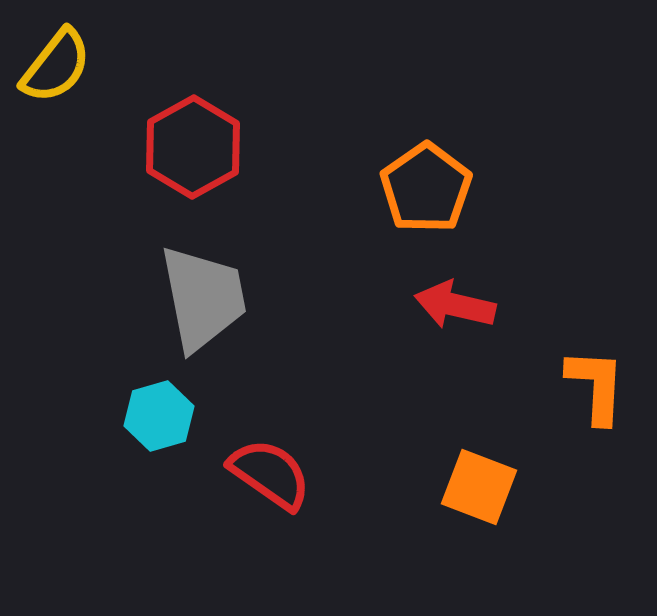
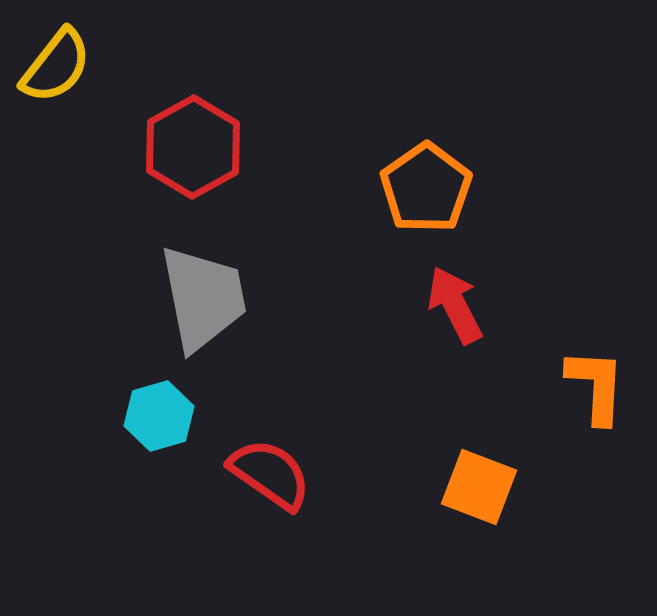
red arrow: rotated 50 degrees clockwise
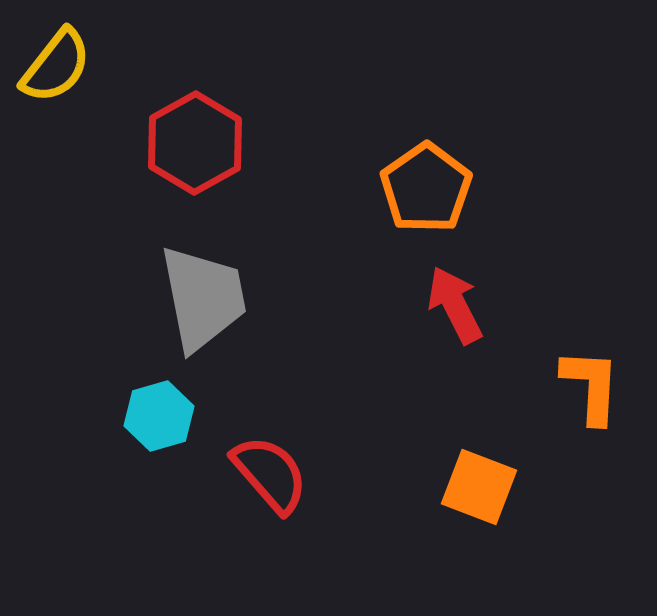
red hexagon: moved 2 px right, 4 px up
orange L-shape: moved 5 px left
red semicircle: rotated 14 degrees clockwise
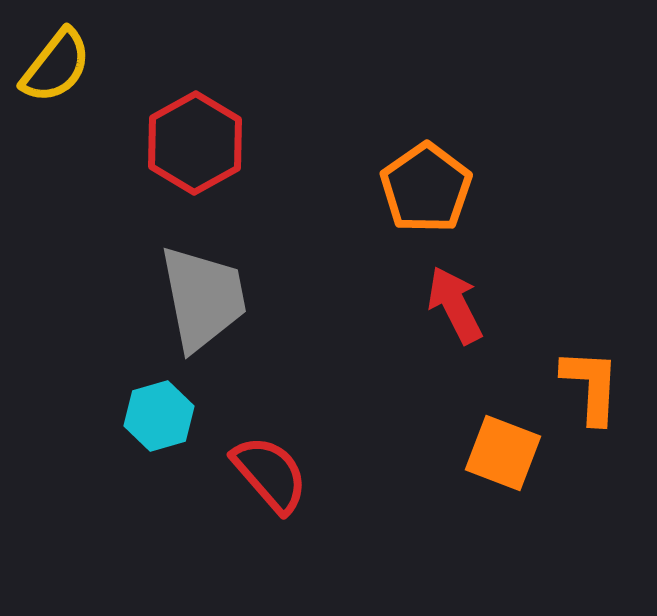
orange square: moved 24 px right, 34 px up
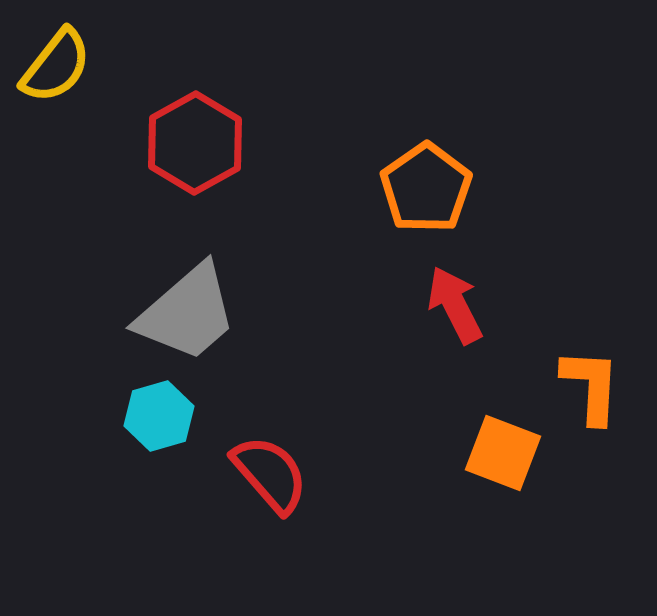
gray trapezoid: moved 16 px left, 15 px down; rotated 60 degrees clockwise
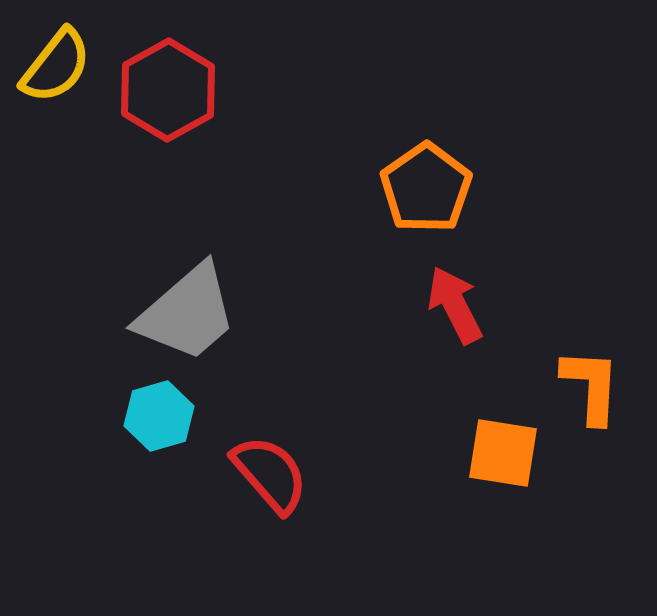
red hexagon: moved 27 px left, 53 px up
orange square: rotated 12 degrees counterclockwise
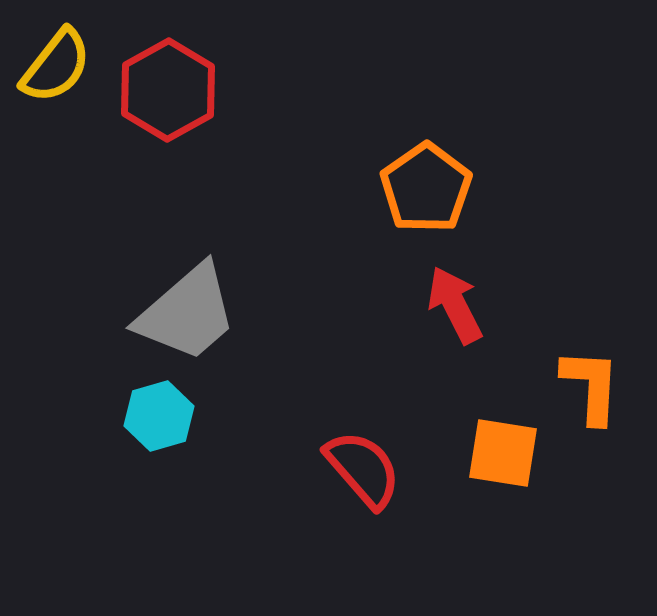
red semicircle: moved 93 px right, 5 px up
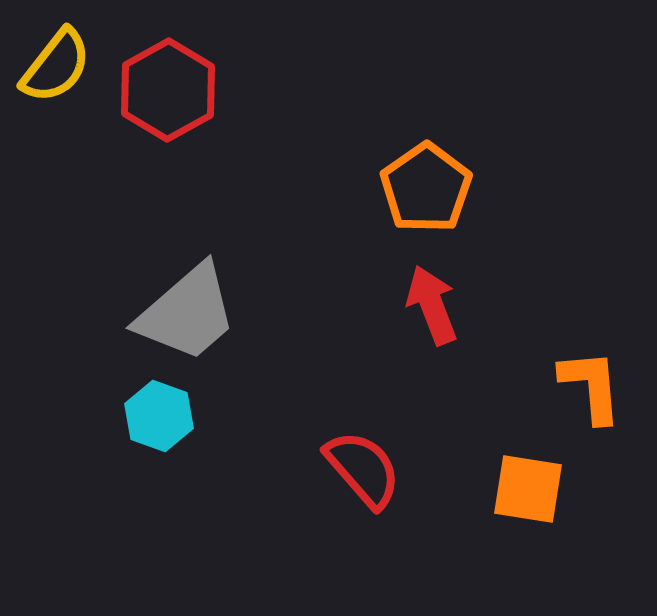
red arrow: moved 23 px left; rotated 6 degrees clockwise
orange L-shape: rotated 8 degrees counterclockwise
cyan hexagon: rotated 24 degrees counterclockwise
orange square: moved 25 px right, 36 px down
